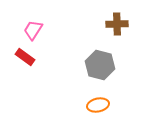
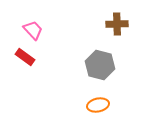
pink trapezoid: rotated 105 degrees clockwise
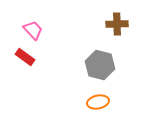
orange ellipse: moved 3 px up
